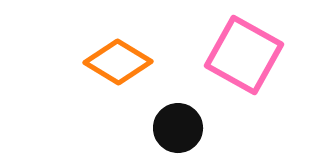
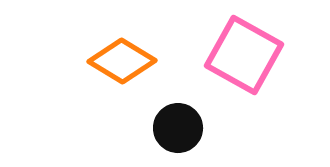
orange diamond: moved 4 px right, 1 px up
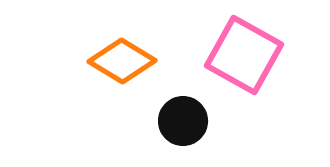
black circle: moved 5 px right, 7 px up
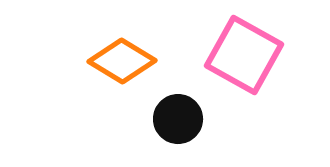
black circle: moved 5 px left, 2 px up
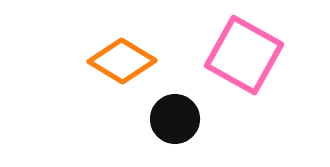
black circle: moved 3 px left
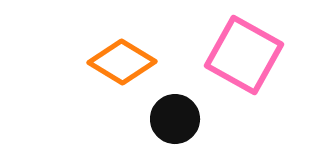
orange diamond: moved 1 px down
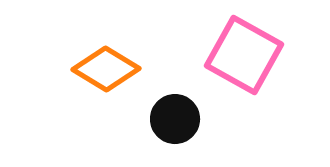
orange diamond: moved 16 px left, 7 px down
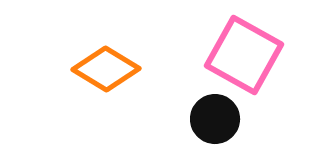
black circle: moved 40 px right
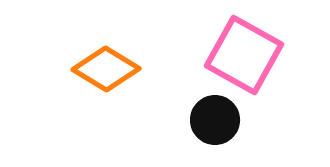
black circle: moved 1 px down
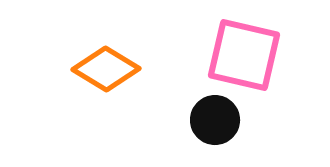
pink square: rotated 16 degrees counterclockwise
